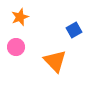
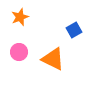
pink circle: moved 3 px right, 5 px down
orange triangle: moved 2 px left, 2 px up; rotated 20 degrees counterclockwise
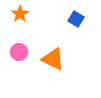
orange star: moved 3 px up; rotated 12 degrees counterclockwise
blue square: moved 2 px right, 11 px up; rotated 28 degrees counterclockwise
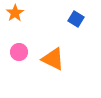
orange star: moved 5 px left, 1 px up
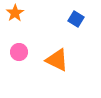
orange triangle: moved 4 px right, 1 px down
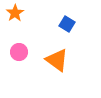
blue square: moved 9 px left, 5 px down
orange triangle: rotated 10 degrees clockwise
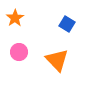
orange star: moved 5 px down
orange triangle: rotated 10 degrees clockwise
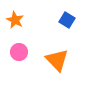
orange star: moved 2 px down; rotated 12 degrees counterclockwise
blue square: moved 4 px up
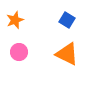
orange star: rotated 24 degrees clockwise
orange triangle: moved 10 px right, 6 px up; rotated 20 degrees counterclockwise
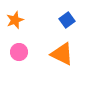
blue square: rotated 21 degrees clockwise
orange triangle: moved 5 px left
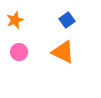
orange triangle: moved 1 px right, 2 px up
